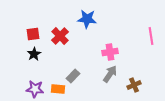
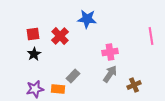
purple star: rotated 18 degrees counterclockwise
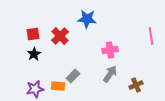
pink cross: moved 2 px up
brown cross: moved 2 px right
orange rectangle: moved 3 px up
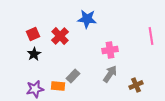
red square: rotated 16 degrees counterclockwise
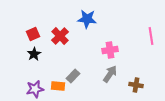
brown cross: rotated 32 degrees clockwise
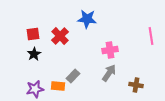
red square: rotated 16 degrees clockwise
gray arrow: moved 1 px left, 1 px up
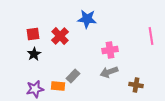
gray arrow: moved 1 px up; rotated 144 degrees counterclockwise
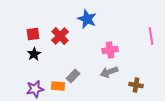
blue star: rotated 18 degrees clockwise
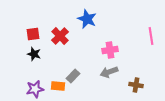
black star: rotated 24 degrees counterclockwise
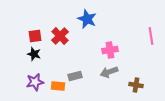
red square: moved 2 px right, 2 px down
gray rectangle: moved 2 px right; rotated 32 degrees clockwise
purple star: moved 7 px up
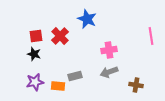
red square: moved 1 px right
pink cross: moved 1 px left
